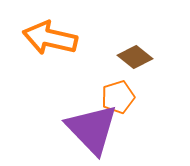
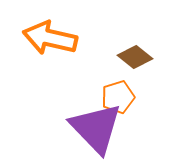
purple triangle: moved 4 px right, 1 px up
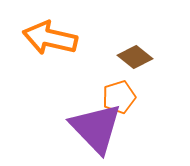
orange pentagon: moved 1 px right
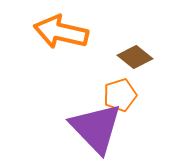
orange arrow: moved 11 px right, 6 px up
orange pentagon: moved 1 px right, 2 px up
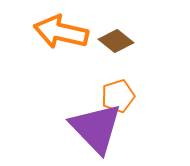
brown diamond: moved 19 px left, 16 px up
orange pentagon: moved 2 px left, 1 px down
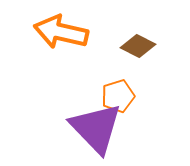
brown diamond: moved 22 px right, 5 px down; rotated 12 degrees counterclockwise
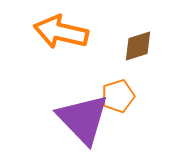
brown diamond: rotated 44 degrees counterclockwise
purple triangle: moved 13 px left, 9 px up
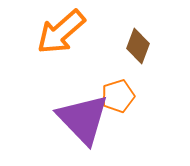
orange arrow: rotated 54 degrees counterclockwise
brown diamond: rotated 52 degrees counterclockwise
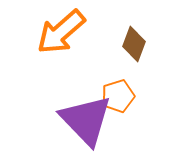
brown diamond: moved 4 px left, 2 px up
purple triangle: moved 3 px right, 1 px down
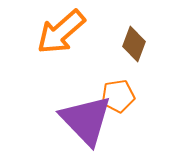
orange pentagon: rotated 8 degrees clockwise
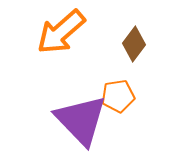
brown diamond: rotated 16 degrees clockwise
purple triangle: moved 5 px left
